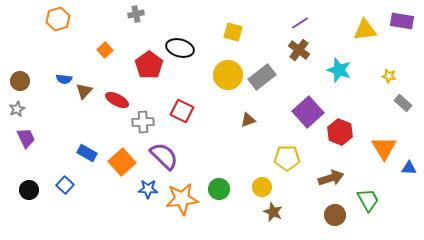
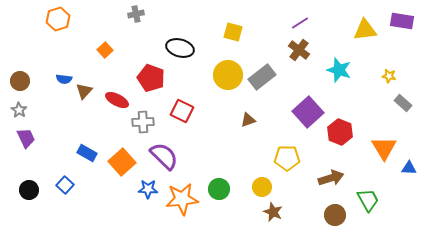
red pentagon at (149, 65): moved 2 px right, 13 px down; rotated 16 degrees counterclockwise
gray star at (17, 109): moved 2 px right, 1 px down; rotated 14 degrees counterclockwise
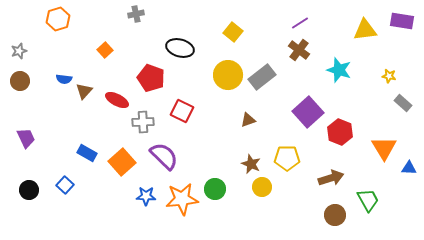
yellow square at (233, 32): rotated 24 degrees clockwise
gray star at (19, 110): moved 59 px up; rotated 21 degrees clockwise
blue star at (148, 189): moved 2 px left, 7 px down
green circle at (219, 189): moved 4 px left
brown star at (273, 212): moved 22 px left, 48 px up
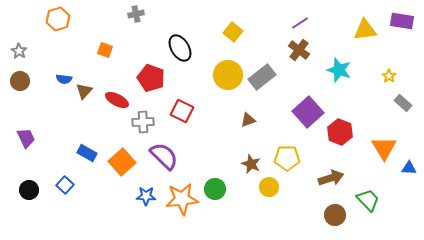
black ellipse at (180, 48): rotated 44 degrees clockwise
orange square at (105, 50): rotated 28 degrees counterclockwise
gray star at (19, 51): rotated 21 degrees counterclockwise
yellow star at (389, 76): rotated 24 degrees clockwise
yellow circle at (262, 187): moved 7 px right
green trapezoid at (368, 200): rotated 15 degrees counterclockwise
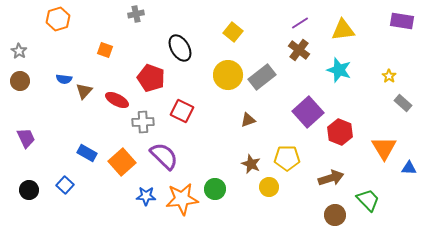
yellow triangle at (365, 30): moved 22 px left
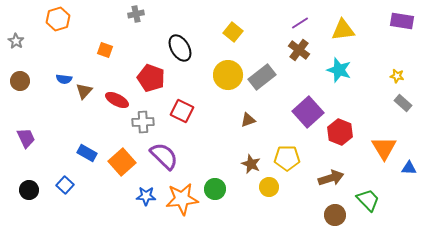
gray star at (19, 51): moved 3 px left, 10 px up
yellow star at (389, 76): moved 8 px right; rotated 24 degrees counterclockwise
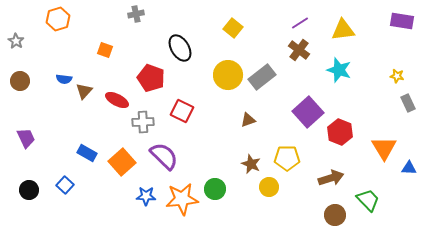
yellow square at (233, 32): moved 4 px up
gray rectangle at (403, 103): moved 5 px right; rotated 24 degrees clockwise
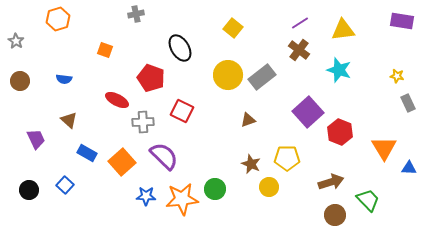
brown triangle at (84, 91): moved 15 px left, 29 px down; rotated 30 degrees counterclockwise
purple trapezoid at (26, 138): moved 10 px right, 1 px down
brown arrow at (331, 178): moved 4 px down
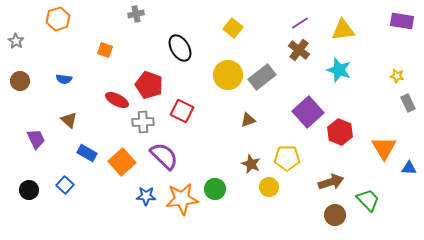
red pentagon at (151, 78): moved 2 px left, 7 px down
